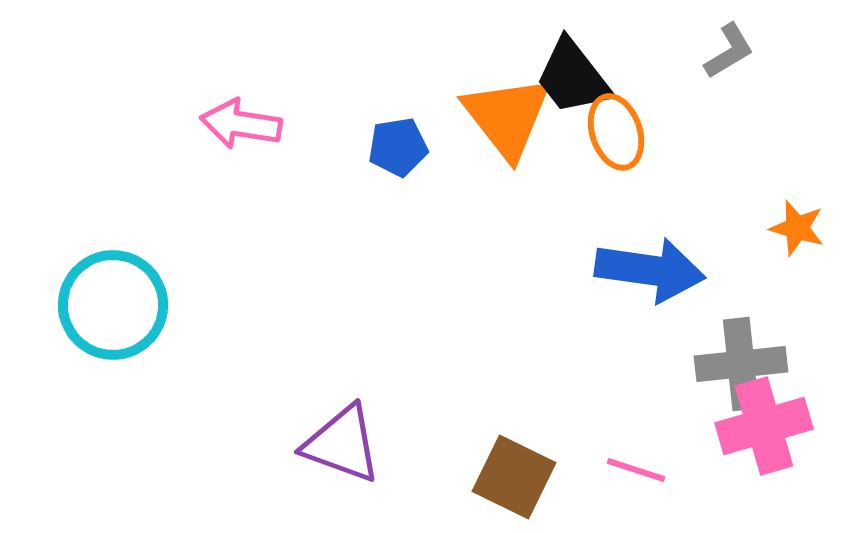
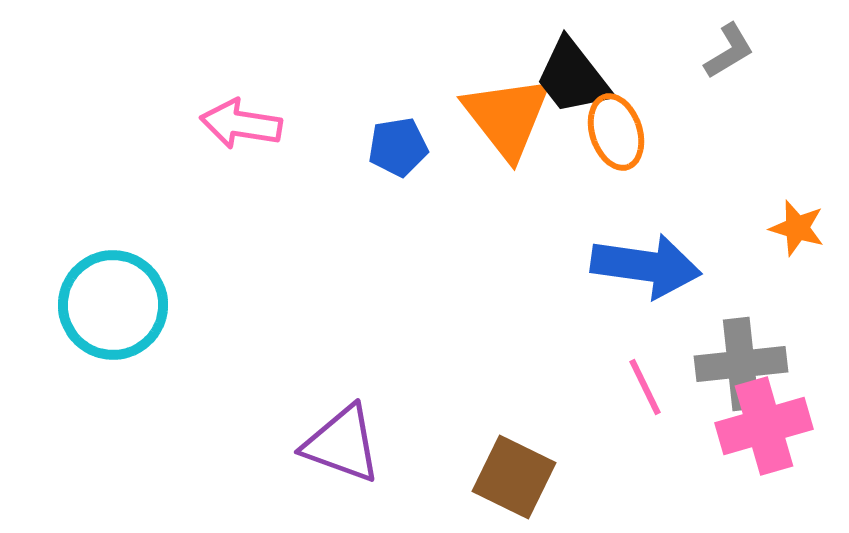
blue arrow: moved 4 px left, 4 px up
pink line: moved 9 px right, 83 px up; rotated 46 degrees clockwise
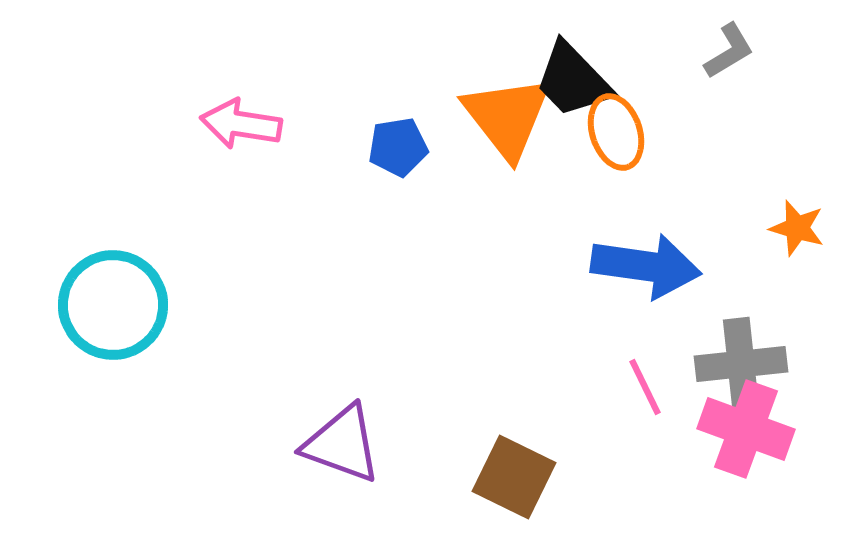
black trapezoid: moved 3 px down; rotated 6 degrees counterclockwise
pink cross: moved 18 px left, 3 px down; rotated 36 degrees clockwise
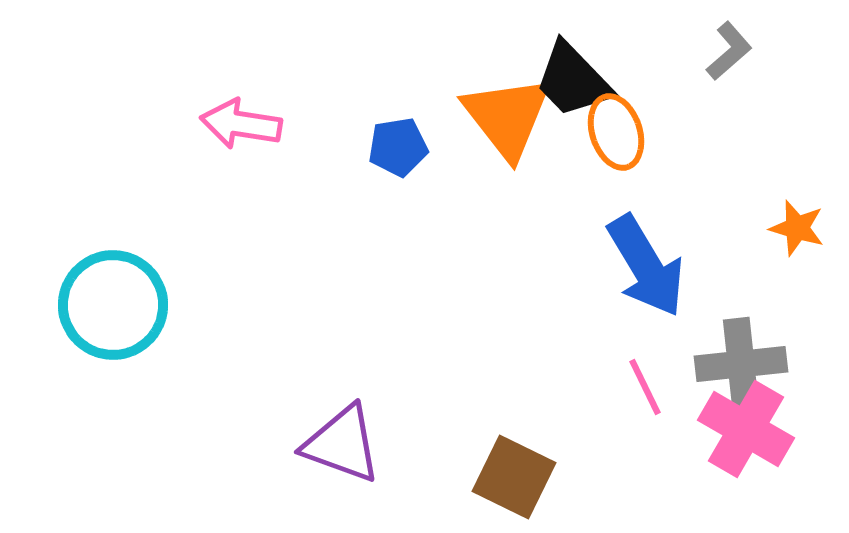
gray L-shape: rotated 10 degrees counterclockwise
blue arrow: rotated 51 degrees clockwise
pink cross: rotated 10 degrees clockwise
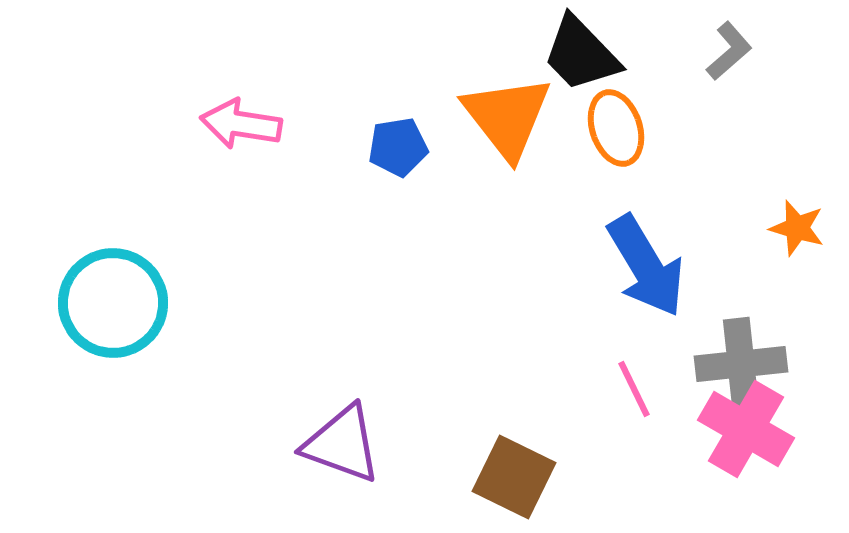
black trapezoid: moved 8 px right, 26 px up
orange ellipse: moved 4 px up
cyan circle: moved 2 px up
pink line: moved 11 px left, 2 px down
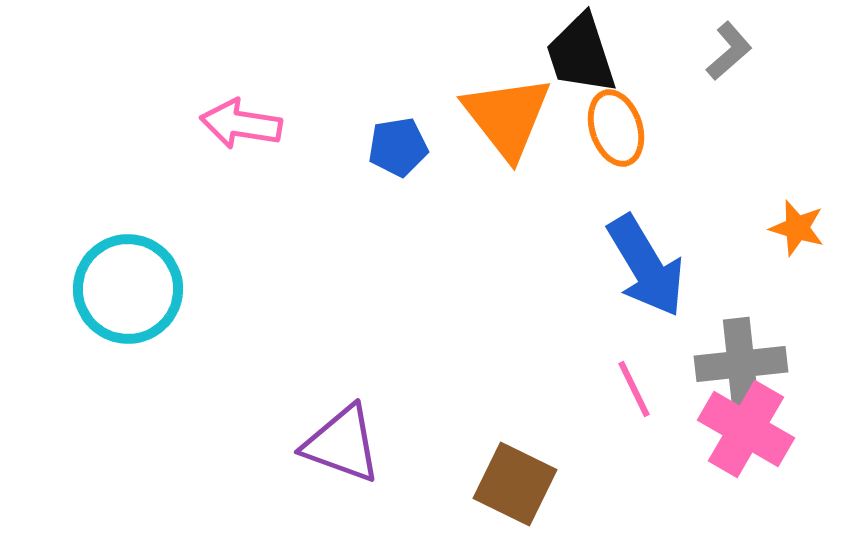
black trapezoid: rotated 26 degrees clockwise
cyan circle: moved 15 px right, 14 px up
brown square: moved 1 px right, 7 px down
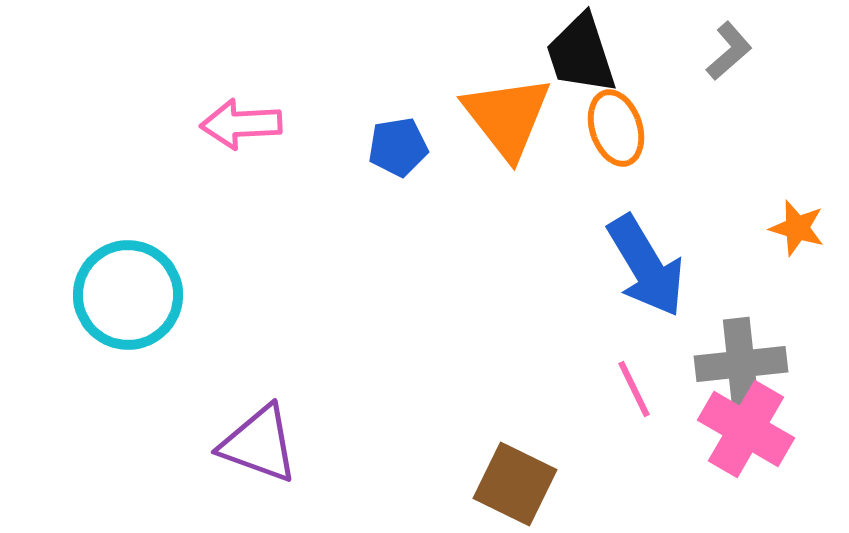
pink arrow: rotated 12 degrees counterclockwise
cyan circle: moved 6 px down
purple triangle: moved 83 px left
